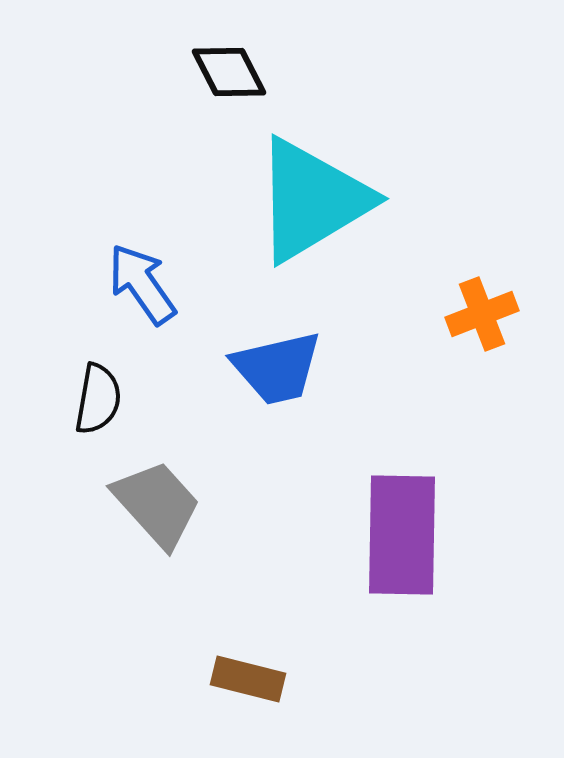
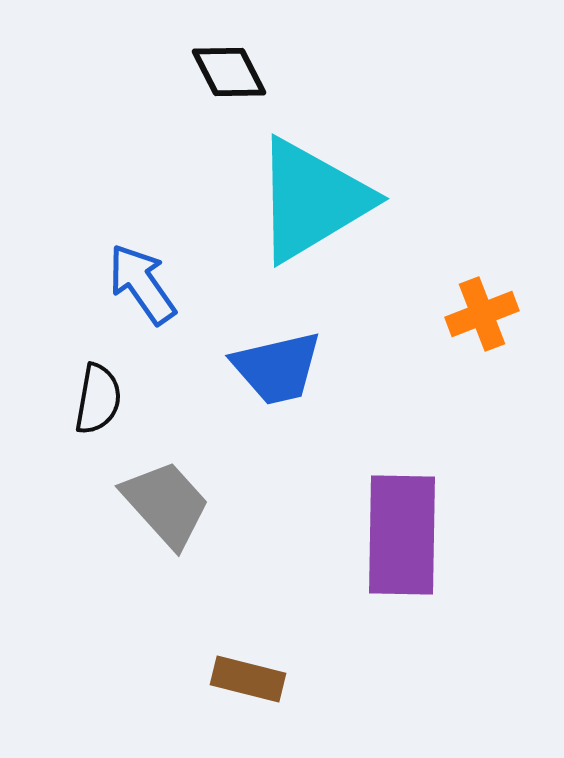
gray trapezoid: moved 9 px right
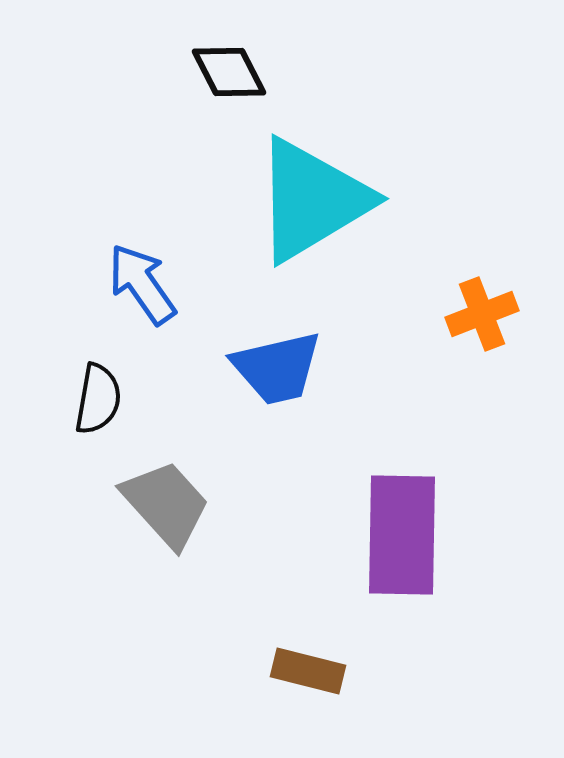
brown rectangle: moved 60 px right, 8 px up
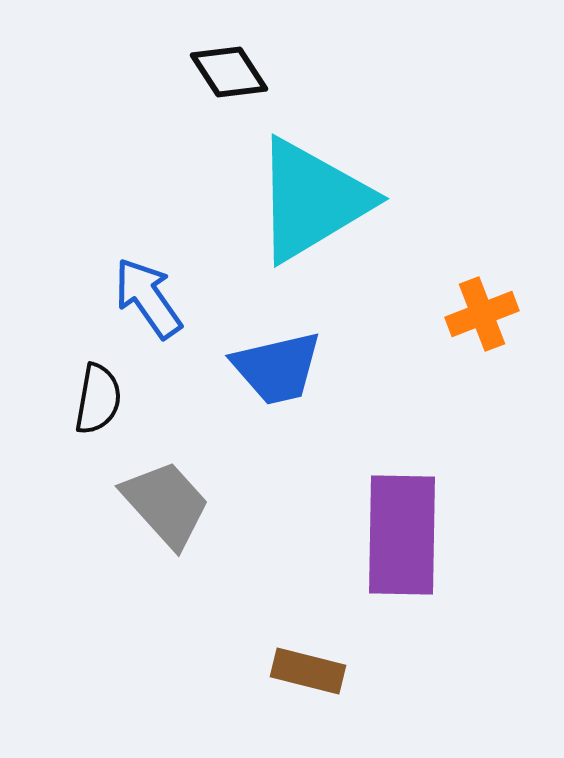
black diamond: rotated 6 degrees counterclockwise
blue arrow: moved 6 px right, 14 px down
